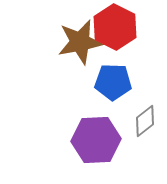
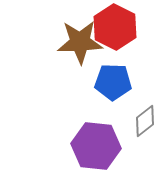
brown star: rotated 9 degrees clockwise
purple hexagon: moved 6 px down; rotated 9 degrees clockwise
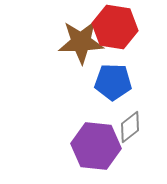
red hexagon: rotated 18 degrees counterclockwise
brown star: moved 1 px right
gray diamond: moved 15 px left, 6 px down
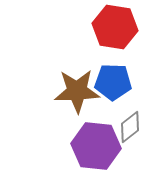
brown star: moved 4 px left, 49 px down
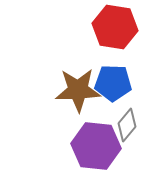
blue pentagon: moved 1 px down
brown star: moved 1 px right, 1 px up
gray diamond: moved 3 px left, 2 px up; rotated 12 degrees counterclockwise
